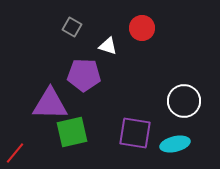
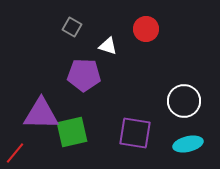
red circle: moved 4 px right, 1 px down
purple triangle: moved 9 px left, 10 px down
cyan ellipse: moved 13 px right
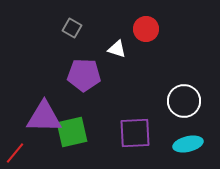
gray square: moved 1 px down
white triangle: moved 9 px right, 3 px down
purple triangle: moved 3 px right, 3 px down
purple square: rotated 12 degrees counterclockwise
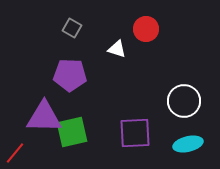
purple pentagon: moved 14 px left
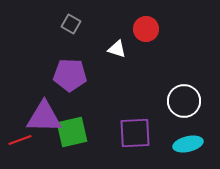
gray square: moved 1 px left, 4 px up
red line: moved 5 px right, 13 px up; rotated 30 degrees clockwise
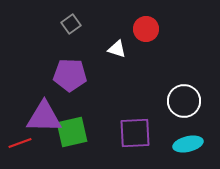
gray square: rotated 24 degrees clockwise
red line: moved 3 px down
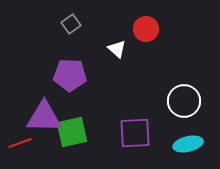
white triangle: rotated 24 degrees clockwise
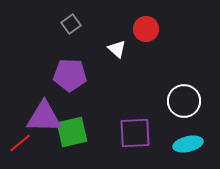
red line: rotated 20 degrees counterclockwise
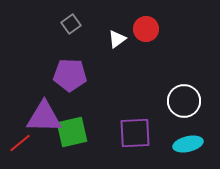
white triangle: moved 10 px up; rotated 42 degrees clockwise
